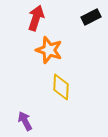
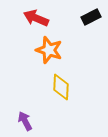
red arrow: rotated 85 degrees counterclockwise
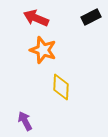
orange star: moved 6 px left
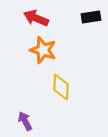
black rectangle: rotated 18 degrees clockwise
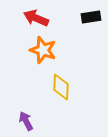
purple arrow: moved 1 px right
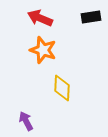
red arrow: moved 4 px right
yellow diamond: moved 1 px right, 1 px down
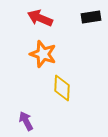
orange star: moved 4 px down
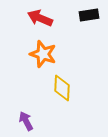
black rectangle: moved 2 px left, 2 px up
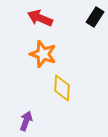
black rectangle: moved 6 px right, 2 px down; rotated 48 degrees counterclockwise
purple arrow: rotated 48 degrees clockwise
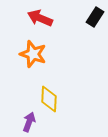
orange star: moved 10 px left
yellow diamond: moved 13 px left, 11 px down
purple arrow: moved 3 px right, 1 px down
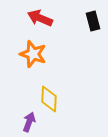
black rectangle: moved 2 px left, 4 px down; rotated 48 degrees counterclockwise
